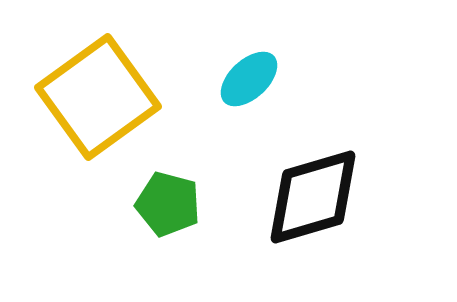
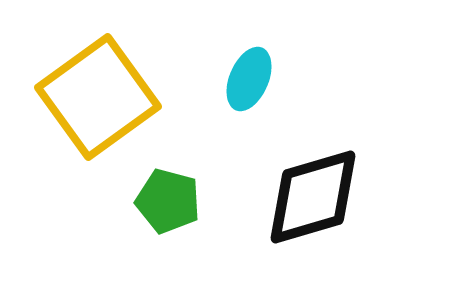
cyan ellipse: rotated 24 degrees counterclockwise
green pentagon: moved 3 px up
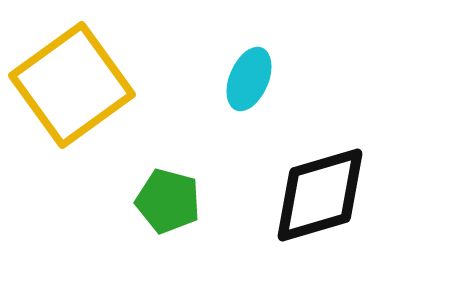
yellow square: moved 26 px left, 12 px up
black diamond: moved 7 px right, 2 px up
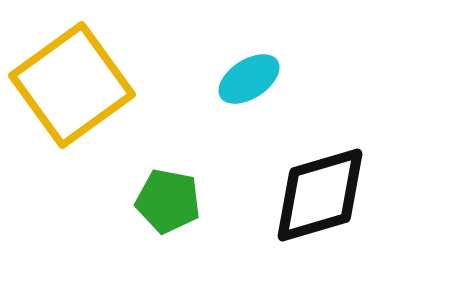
cyan ellipse: rotated 34 degrees clockwise
green pentagon: rotated 4 degrees counterclockwise
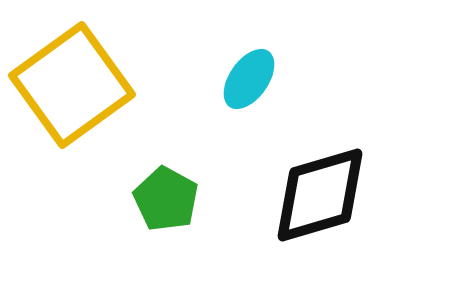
cyan ellipse: rotated 22 degrees counterclockwise
green pentagon: moved 2 px left, 2 px up; rotated 18 degrees clockwise
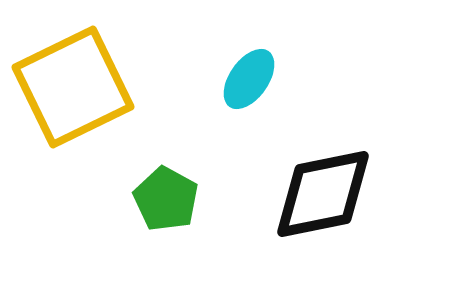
yellow square: moved 1 px right, 2 px down; rotated 10 degrees clockwise
black diamond: moved 3 px right, 1 px up; rotated 5 degrees clockwise
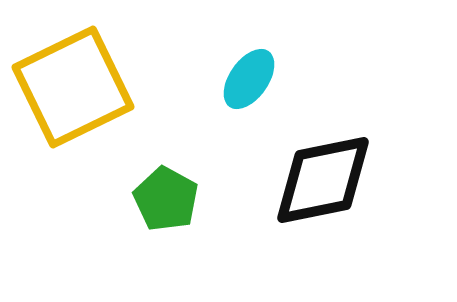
black diamond: moved 14 px up
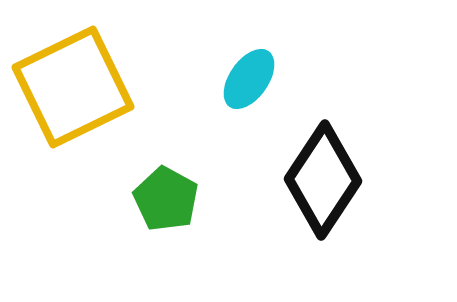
black diamond: rotated 45 degrees counterclockwise
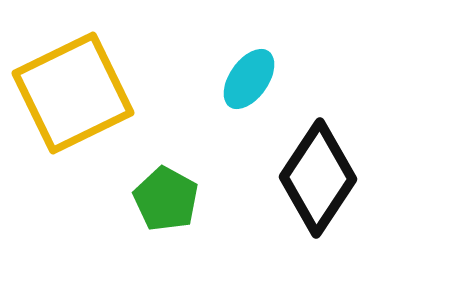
yellow square: moved 6 px down
black diamond: moved 5 px left, 2 px up
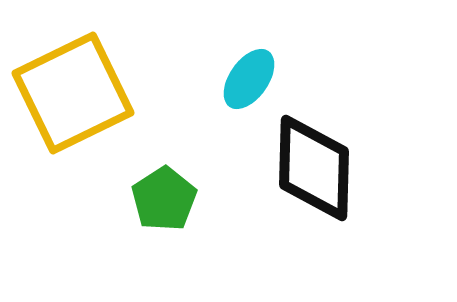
black diamond: moved 4 px left, 10 px up; rotated 32 degrees counterclockwise
green pentagon: moved 2 px left; rotated 10 degrees clockwise
